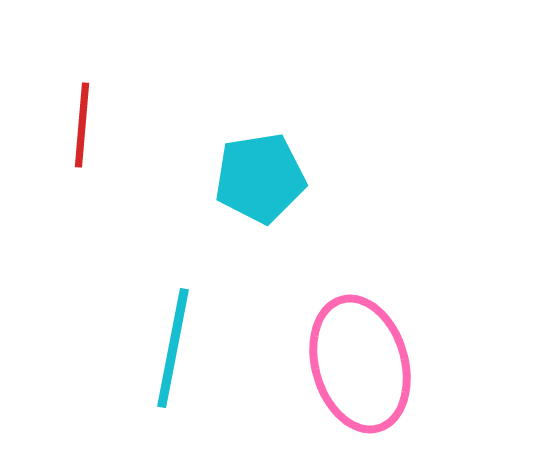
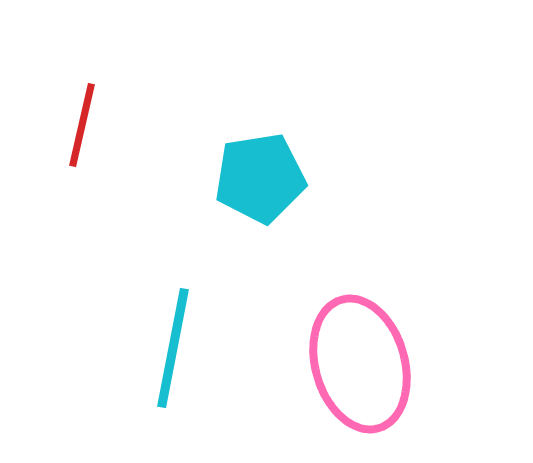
red line: rotated 8 degrees clockwise
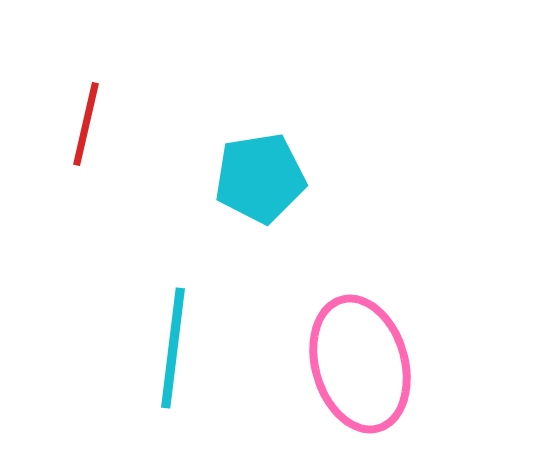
red line: moved 4 px right, 1 px up
cyan line: rotated 4 degrees counterclockwise
